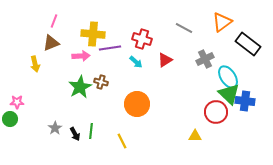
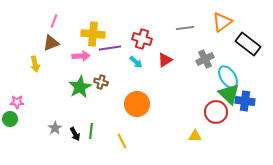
gray line: moved 1 px right; rotated 36 degrees counterclockwise
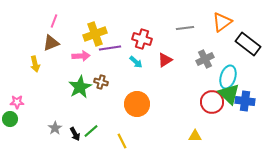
yellow cross: moved 2 px right; rotated 25 degrees counterclockwise
cyan ellipse: rotated 50 degrees clockwise
red circle: moved 4 px left, 10 px up
green line: rotated 42 degrees clockwise
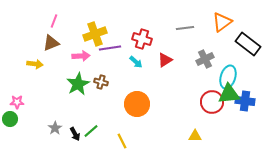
yellow arrow: rotated 70 degrees counterclockwise
green star: moved 2 px left, 3 px up
green triangle: rotated 50 degrees counterclockwise
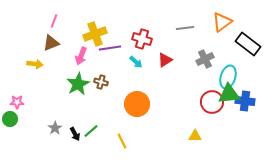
pink arrow: rotated 114 degrees clockwise
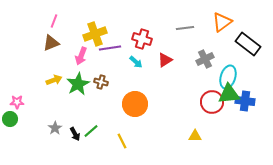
yellow arrow: moved 19 px right, 16 px down; rotated 28 degrees counterclockwise
orange circle: moved 2 px left
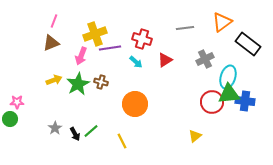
yellow triangle: rotated 40 degrees counterclockwise
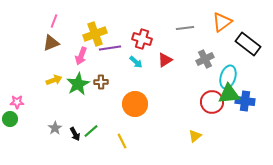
brown cross: rotated 16 degrees counterclockwise
